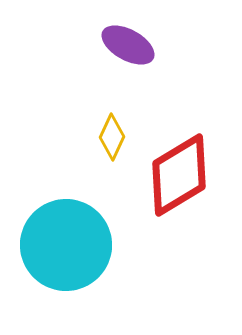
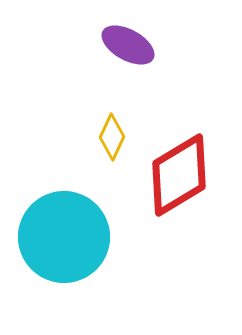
cyan circle: moved 2 px left, 8 px up
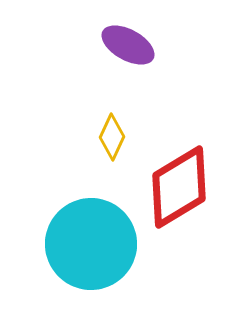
red diamond: moved 12 px down
cyan circle: moved 27 px right, 7 px down
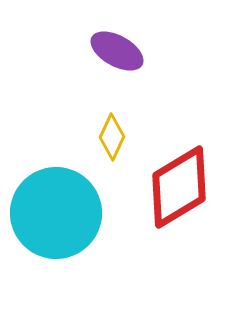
purple ellipse: moved 11 px left, 6 px down
cyan circle: moved 35 px left, 31 px up
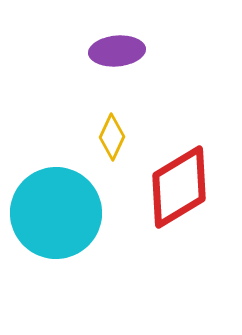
purple ellipse: rotated 34 degrees counterclockwise
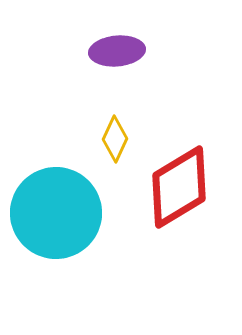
yellow diamond: moved 3 px right, 2 px down
